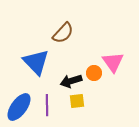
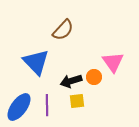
brown semicircle: moved 3 px up
orange circle: moved 4 px down
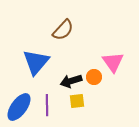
blue triangle: rotated 24 degrees clockwise
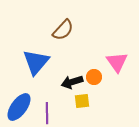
pink triangle: moved 4 px right
black arrow: moved 1 px right, 1 px down
yellow square: moved 5 px right
purple line: moved 8 px down
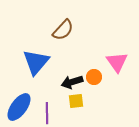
yellow square: moved 6 px left
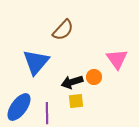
pink triangle: moved 3 px up
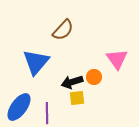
yellow square: moved 1 px right, 3 px up
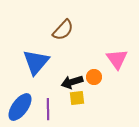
blue ellipse: moved 1 px right
purple line: moved 1 px right, 4 px up
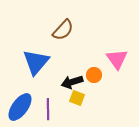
orange circle: moved 2 px up
yellow square: rotated 28 degrees clockwise
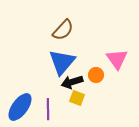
blue triangle: moved 26 px right
orange circle: moved 2 px right
